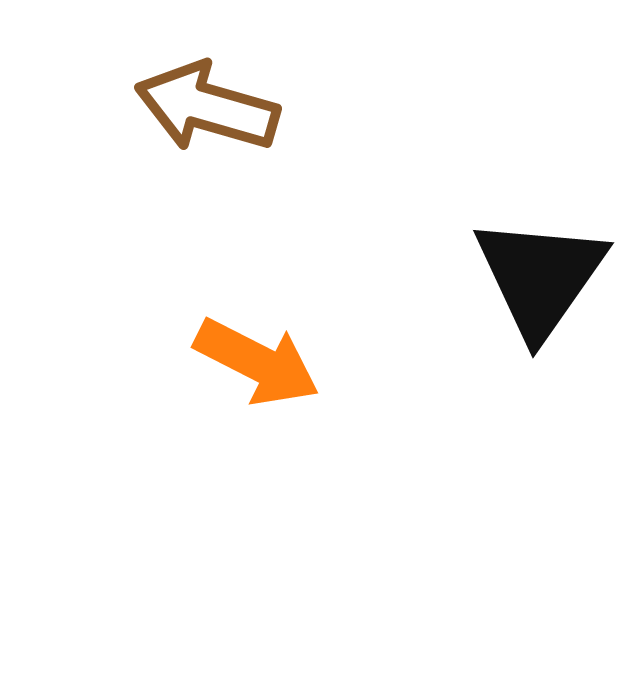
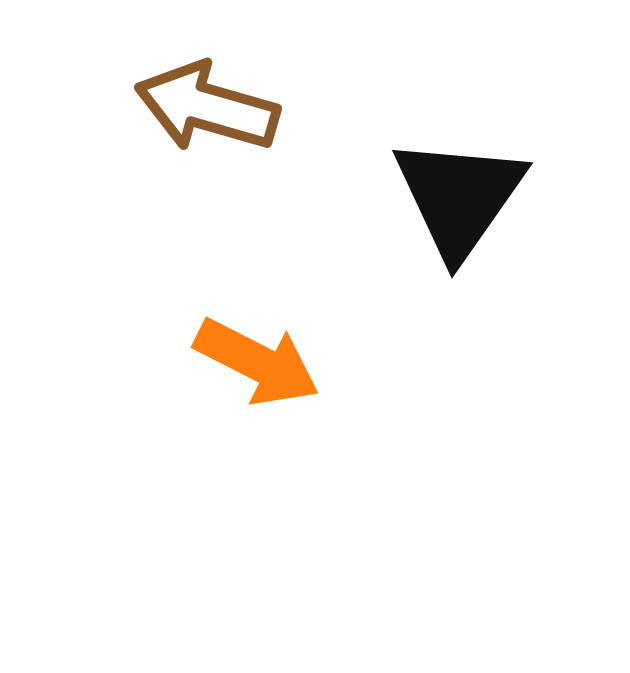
black triangle: moved 81 px left, 80 px up
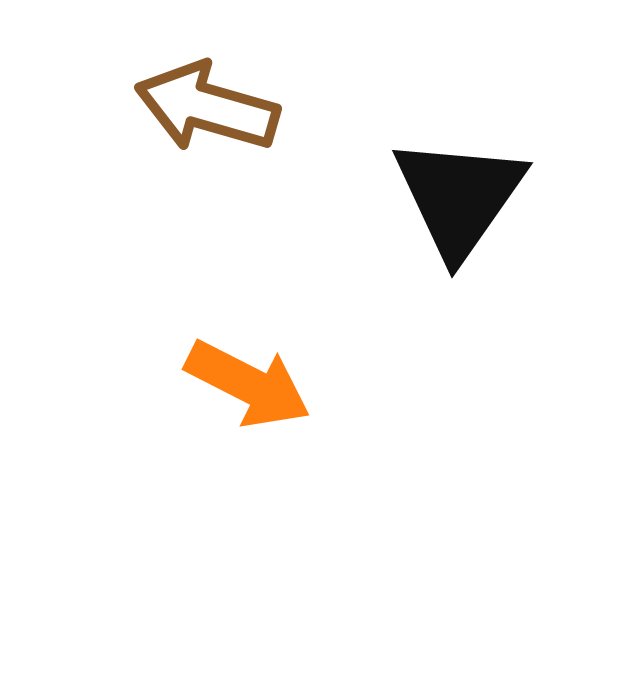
orange arrow: moved 9 px left, 22 px down
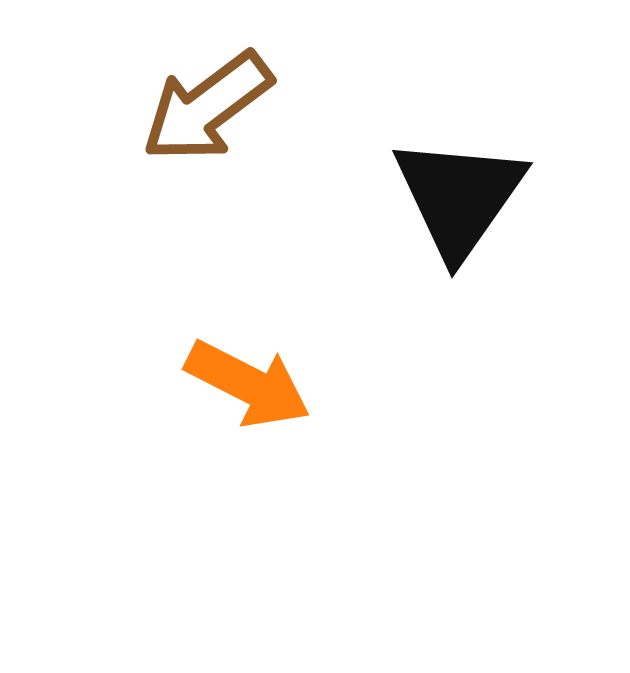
brown arrow: rotated 53 degrees counterclockwise
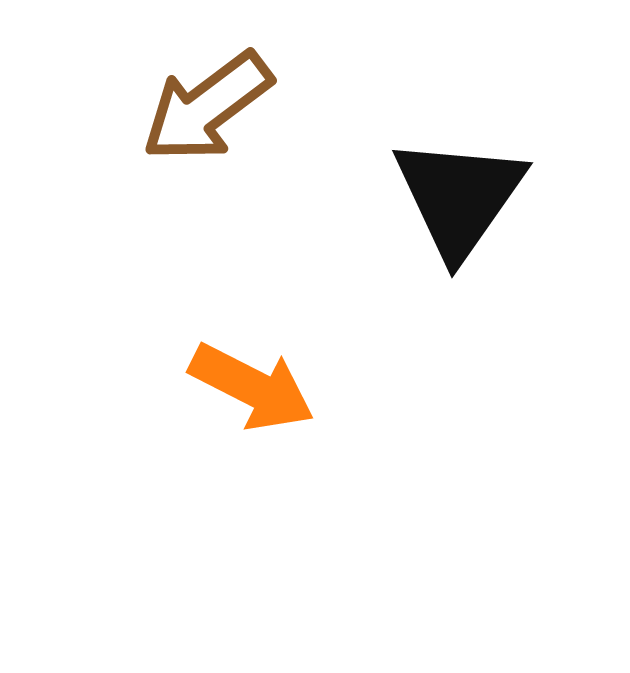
orange arrow: moved 4 px right, 3 px down
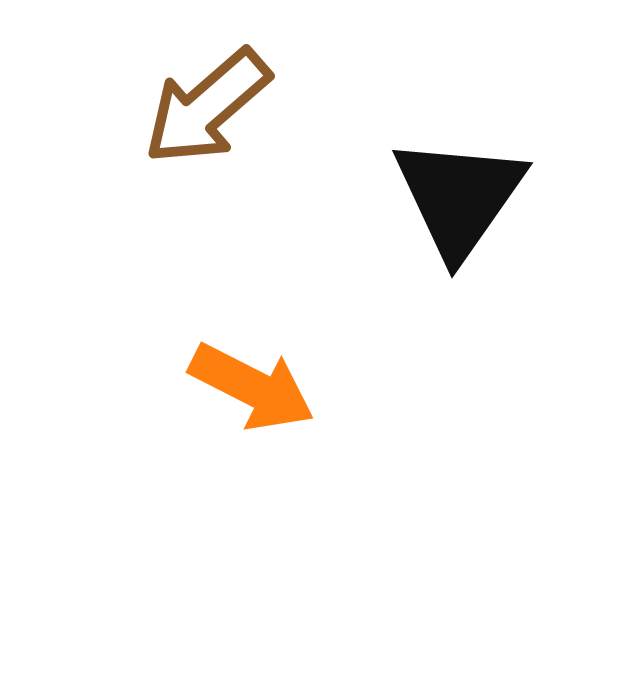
brown arrow: rotated 4 degrees counterclockwise
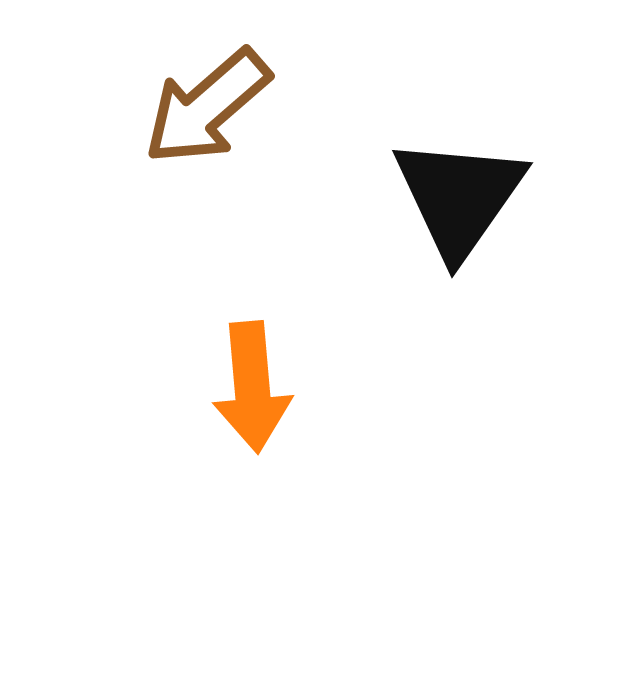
orange arrow: rotated 58 degrees clockwise
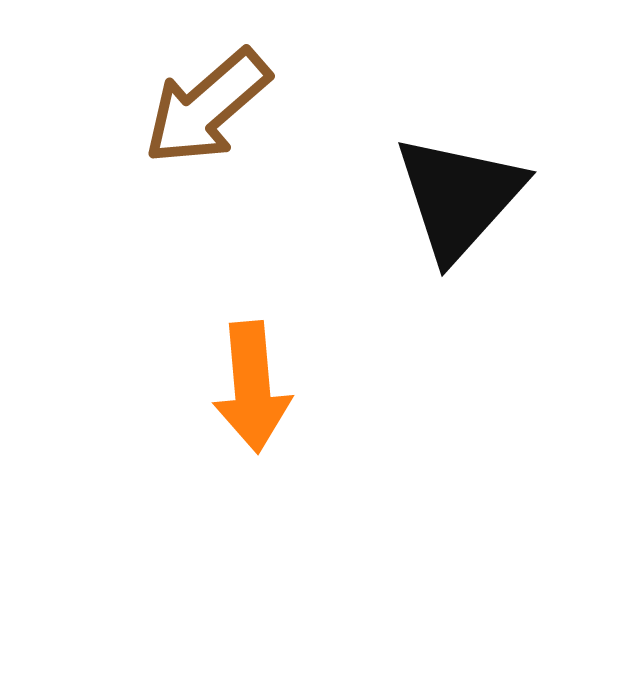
black triangle: rotated 7 degrees clockwise
